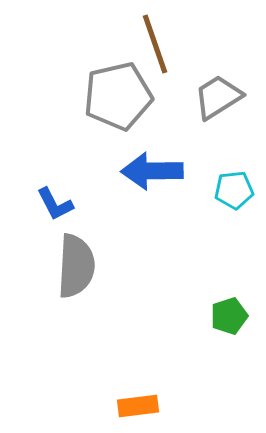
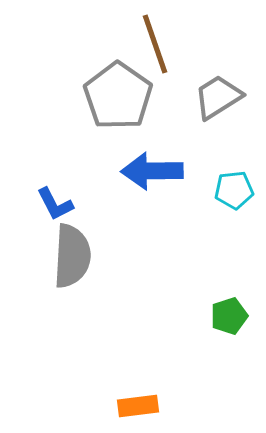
gray pentagon: rotated 24 degrees counterclockwise
gray semicircle: moved 4 px left, 10 px up
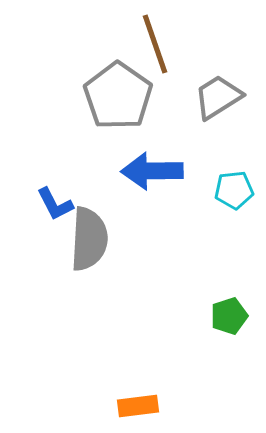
gray semicircle: moved 17 px right, 17 px up
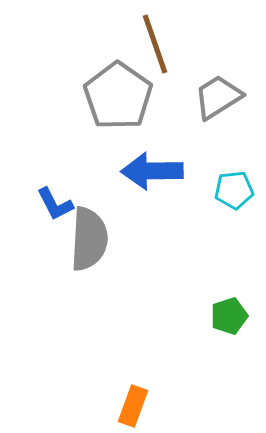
orange rectangle: moved 5 px left; rotated 63 degrees counterclockwise
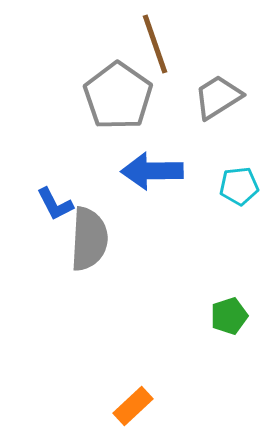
cyan pentagon: moved 5 px right, 4 px up
orange rectangle: rotated 27 degrees clockwise
